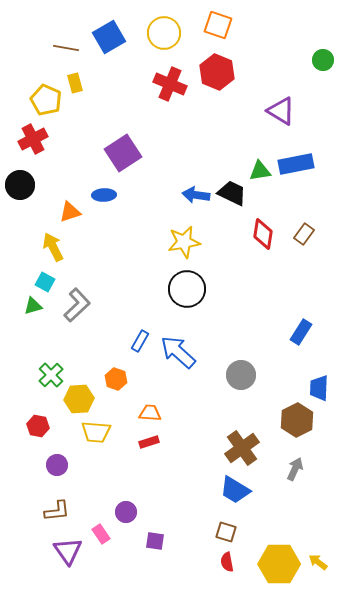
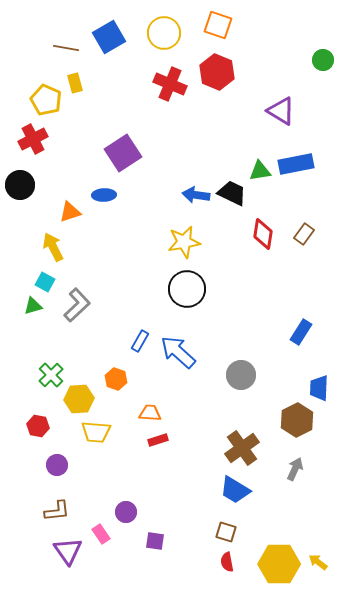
red rectangle at (149, 442): moved 9 px right, 2 px up
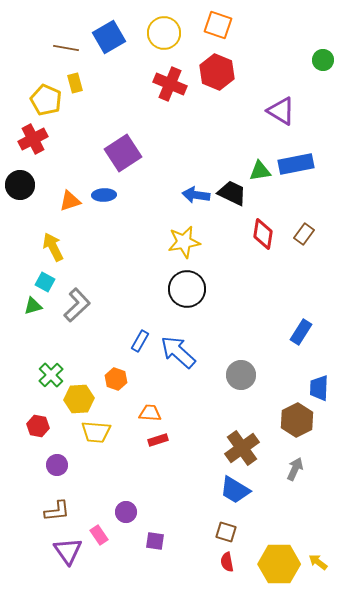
orange triangle at (70, 212): moved 11 px up
pink rectangle at (101, 534): moved 2 px left, 1 px down
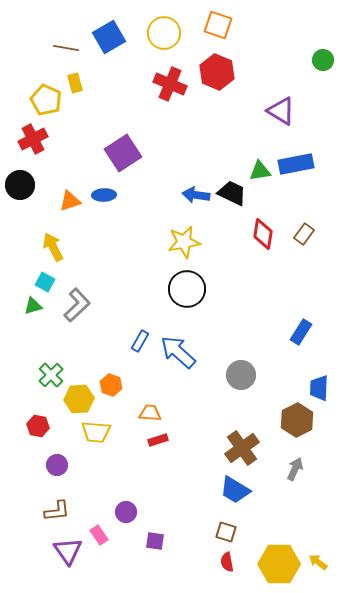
orange hexagon at (116, 379): moved 5 px left, 6 px down
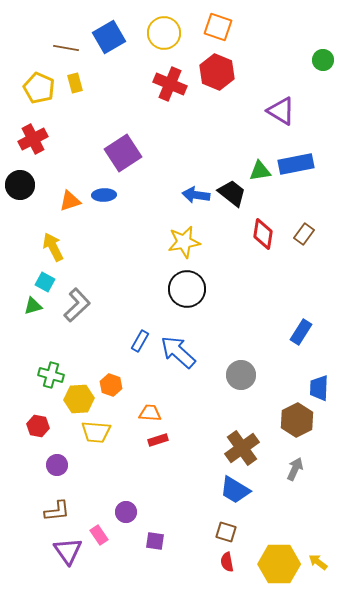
orange square at (218, 25): moved 2 px down
yellow pentagon at (46, 100): moved 7 px left, 12 px up
black trapezoid at (232, 193): rotated 12 degrees clockwise
green cross at (51, 375): rotated 30 degrees counterclockwise
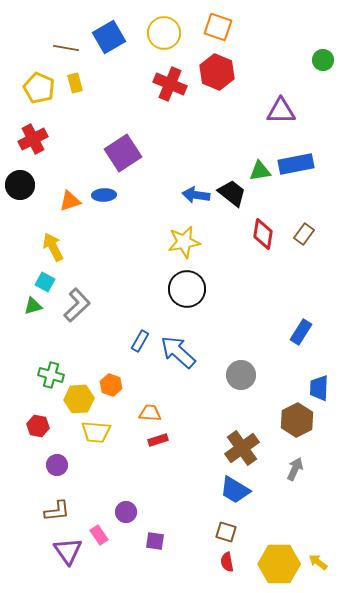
purple triangle at (281, 111): rotated 32 degrees counterclockwise
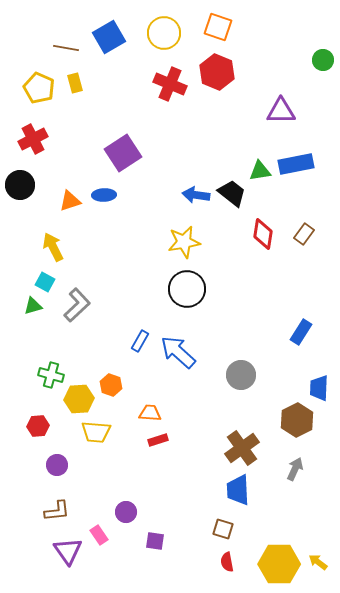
red hexagon at (38, 426): rotated 15 degrees counterclockwise
blue trapezoid at (235, 490): moved 3 px right; rotated 56 degrees clockwise
brown square at (226, 532): moved 3 px left, 3 px up
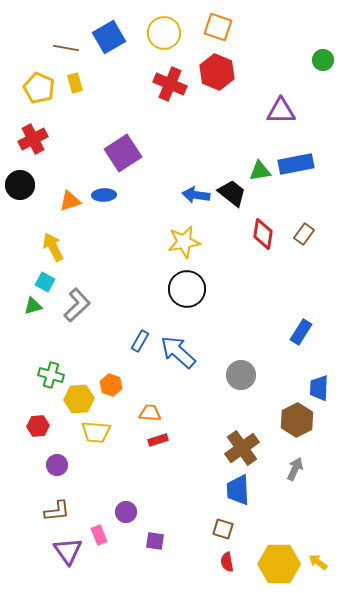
pink rectangle at (99, 535): rotated 12 degrees clockwise
